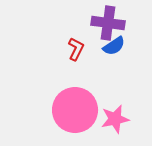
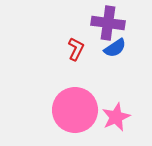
blue semicircle: moved 1 px right, 2 px down
pink star: moved 1 px right, 2 px up; rotated 12 degrees counterclockwise
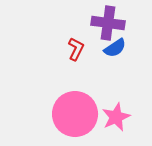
pink circle: moved 4 px down
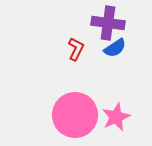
pink circle: moved 1 px down
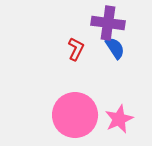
blue semicircle: rotated 90 degrees counterclockwise
pink star: moved 3 px right, 2 px down
